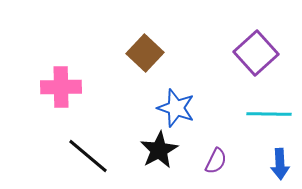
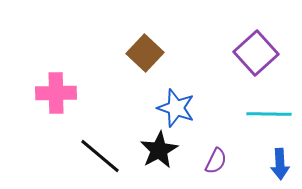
pink cross: moved 5 px left, 6 px down
black line: moved 12 px right
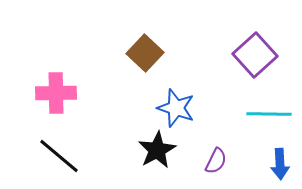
purple square: moved 1 px left, 2 px down
black star: moved 2 px left
black line: moved 41 px left
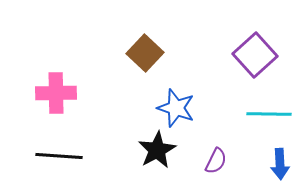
black line: rotated 36 degrees counterclockwise
